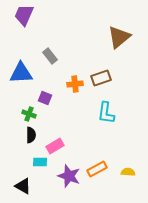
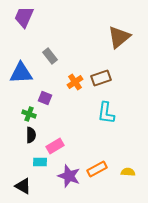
purple trapezoid: moved 2 px down
orange cross: moved 2 px up; rotated 28 degrees counterclockwise
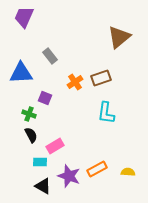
black semicircle: rotated 28 degrees counterclockwise
black triangle: moved 20 px right
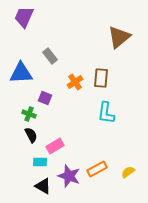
brown rectangle: rotated 66 degrees counterclockwise
yellow semicircle: rotated 40 degrees counterclockwise
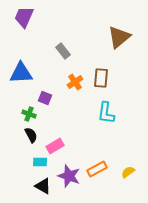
gray rectangle: moved 13 px right, 5 px up
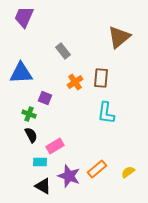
orange rectangle: rotated 12 degrees counterclockwise
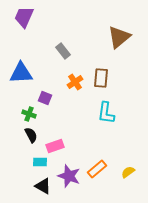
pink rectangle: rotated 12 degrees clockwise
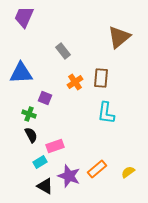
cyan rectangle: rotated 32 degrees counterclockwise
black triangle: moved 2 px right
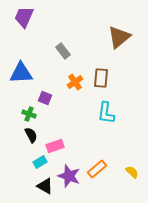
yellow semicircle: moved 4 px right; rotated 80 degrees clockwise
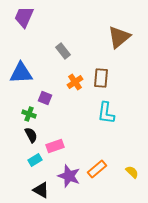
cyan rectangle: moved 5 px left, 2 px up
black triangle: moved 4 px left, 4 px down
